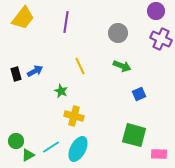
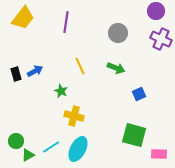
green arrow: moved 6 px left, 2 px down
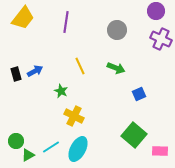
gray circle: moved 1 px left, 3 px up
yellow cross: rotated 12 degrees clockwise
green square: rotated 25 degrees clockwise
pink rectangle: moved 1 px right, 3 px up
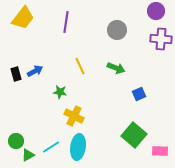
purple cross: rotated 20 degrees counterclockwise
green star: moved 1 px left, 1 px down; rotated 16 degrees counterclockwise
cyan ellipse: moved 2 px up; rotated 20 degrees counterclockwise
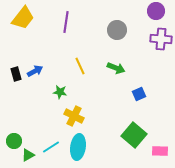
green circle: moved 2 px left
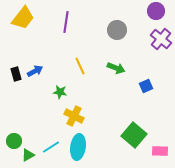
purple cross: rotated 35 degrees clockwise
blue square: moved 7 px right, 8 px up
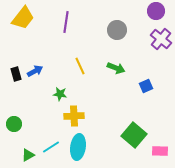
green star: moved 2 px down
yellow cross: rotated 30 degrees counterclockwise
green circle: moved 17 px up
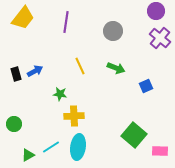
gray circle: moved 4 px left, 1 px down
purple cross: moved 1 px left, 1 px up
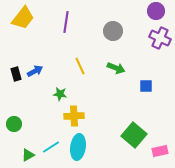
purple cross: rotated 15 degrees counterclockwise
blue square: rotated 24 degrees clockwise
pink rectangle: rotated 14 degrees counterclockwise
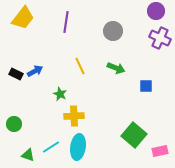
black rectangle: rotated 48 degrees counterclockwise
green star: rotated 16 degrees clockwise
green triangle: rotated 48 degrees clockwise
